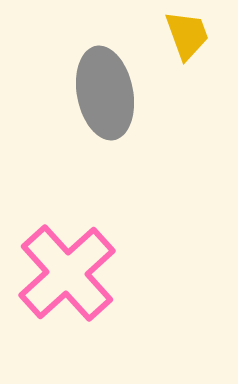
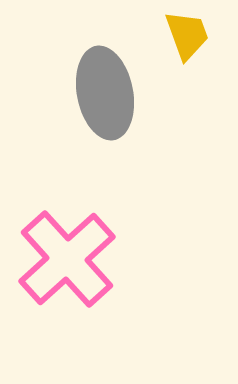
pink cross: moved 14 px up
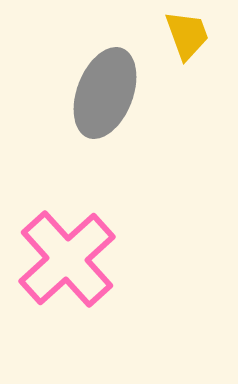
gray ellipse: rotated 32 degrees clockwise
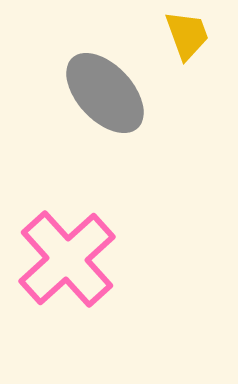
gray ellipse: rotated 64 degrees counterclockwise
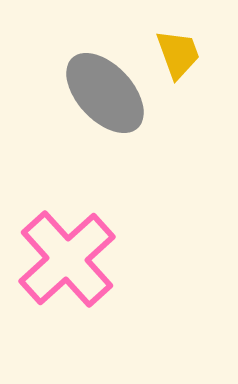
yellow trapezoid: moved 9 px left, 19 px down
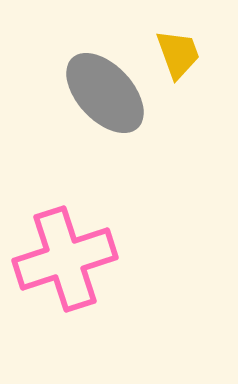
pink cross: moved 2 px left; rotated 24 degrees clockwise
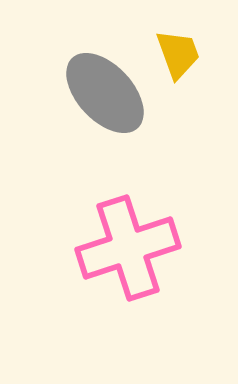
pink cross: moved 63 px right, 11 px up
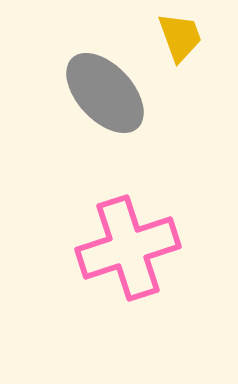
yellow trapezoid: moved 2 px right, 17 px up
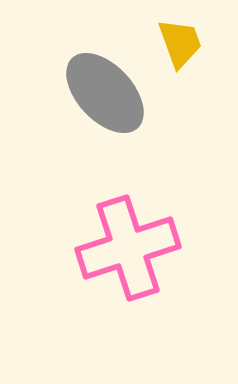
yellow trapezoid: moved 6 px down
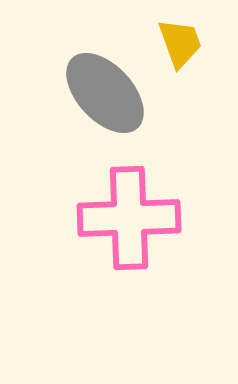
pink cross: moved 1 px right, 30 px up; rotated 16 degrees clockwise
